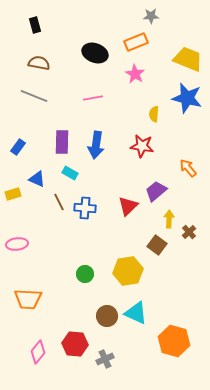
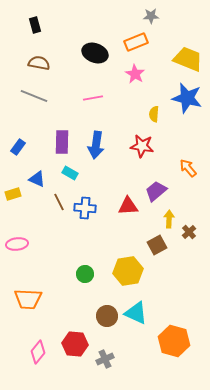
red triangle: rotated 40 degrees clockwise
brown square: rotated 24 degrees clockwise
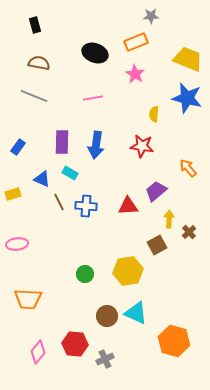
blue triangle: moved 5 px right
blue cross: moved 1 px right, 2 px up
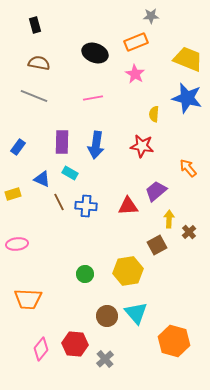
cyan triangle: rotated 25 degrees clockwise
pink diamond: moved 3 px right, 3 px up
gray cross: rotated 18 degrees counterclockwise
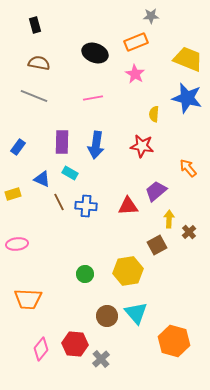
gray cross: moved 4 px left
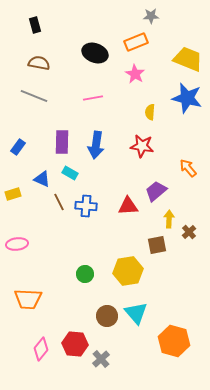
yellow semicircle: moved 4 px left, 2 px up
brown square: rotated 18 degrees clockwise
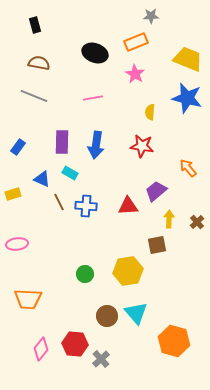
brown cross: moved 8 px right, 10 px up
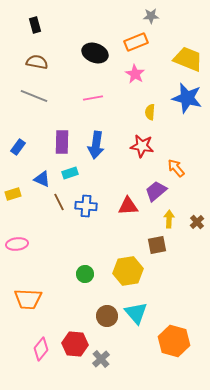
brown semicircle: moved 2 px left, 1 px up
orange arrow: moved 12 px left
cyan rectangle: rotated 49 degrees counterclockwise
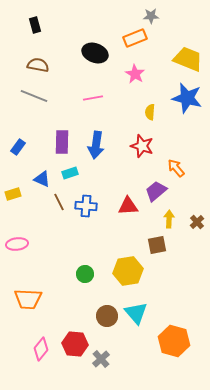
orange rectangle: moved 1 px left, 4 px up
brown semicircle: moved 1 px right, 3 px down
red star: rotated 10 degrees clockwise
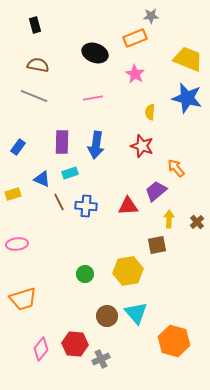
orange trapezoid: moved 5 px left; rotated 20 degrees counterclockwise
gray cross: rotated 18 degrees clockwise
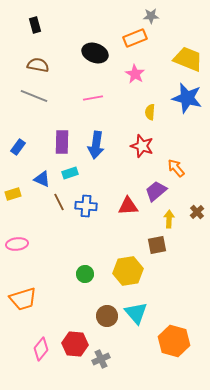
brown cross: moved 10 px up
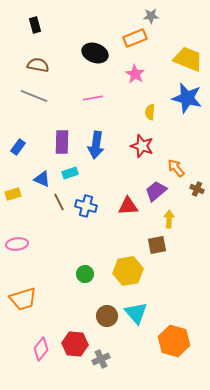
blue cross: rotated 10 degrees clockwise
brown cross: moved 23 px up; rotated 24 degrees counterclockwise
